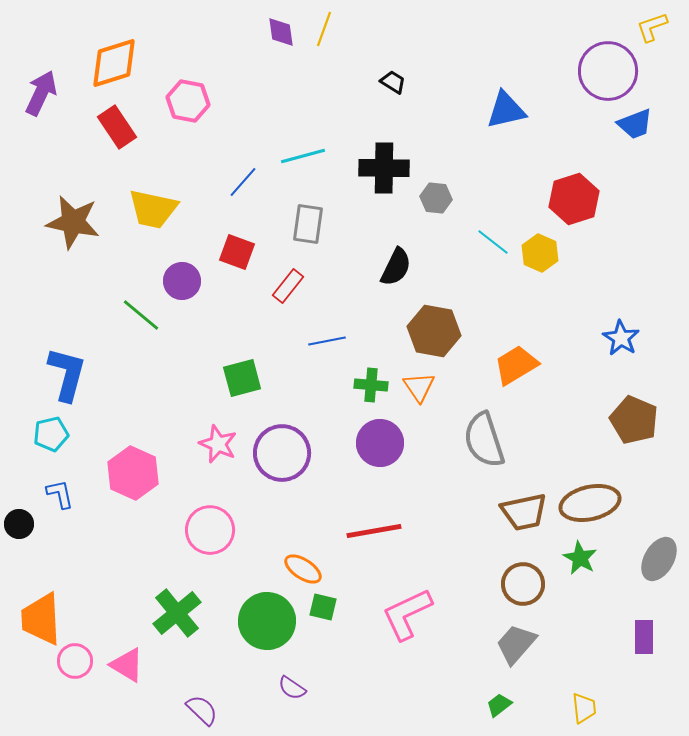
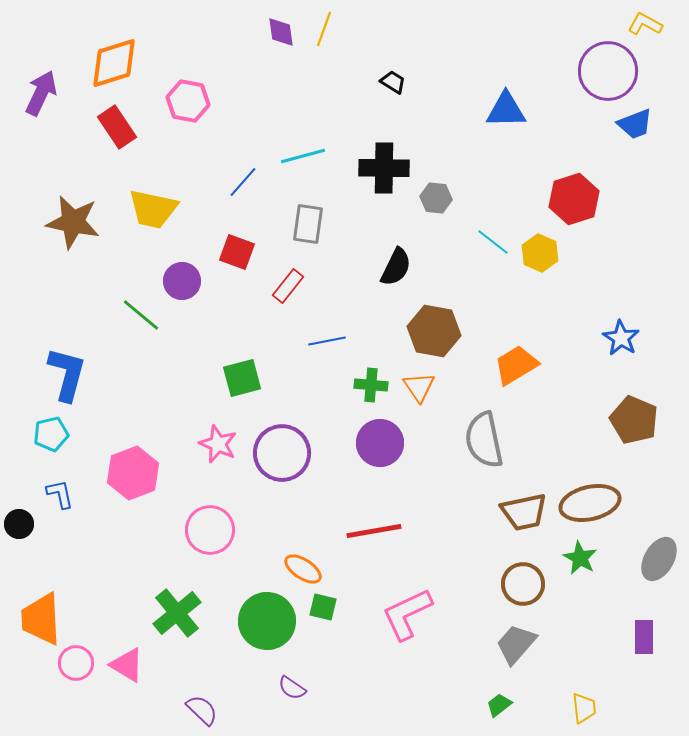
yellow L-shape at (652, 27): moved 7 px left, 3 px up; rotated 48 degrees clockwise
blue triangle at (506, 110): rotated 12 degrees clockwise
gray semicircle at (484, 440): rotated 6 degrees clockwise
pink hexagon at (133, 473): rotated 15 degrees clockwise
pink circle at (75, 661): moved 1 px right, 2 px down
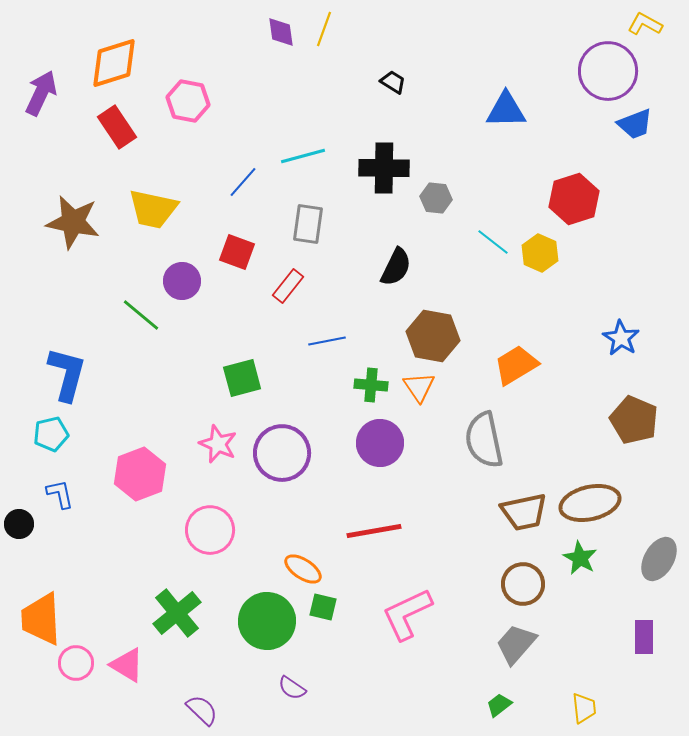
brown hexagon at (434, 331): moved 1 px left, 5 px down
pink hexagon at (133, 473): moved 7 px right, 1 px down
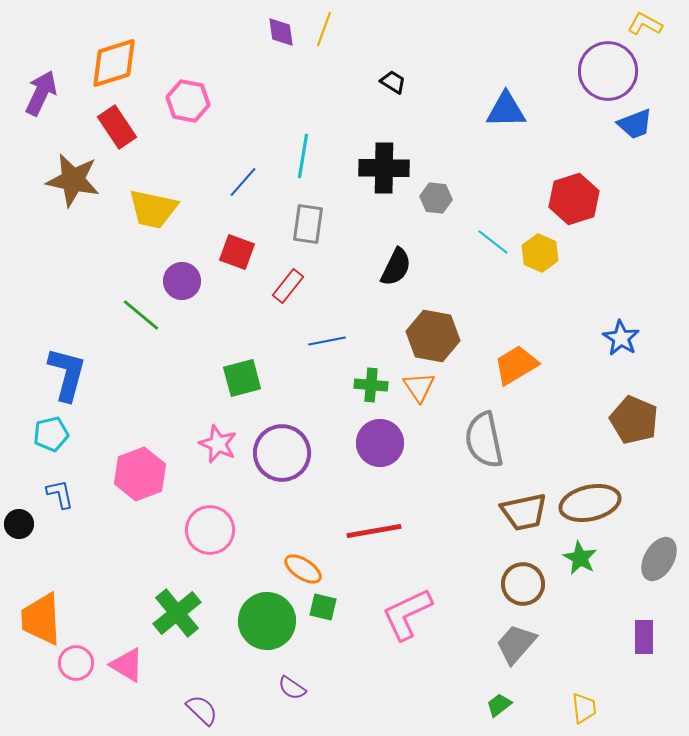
cyan line at (303, 156): rotated 66 degrees counterclockwise
brown star at (73, 222): moved 42 px up
